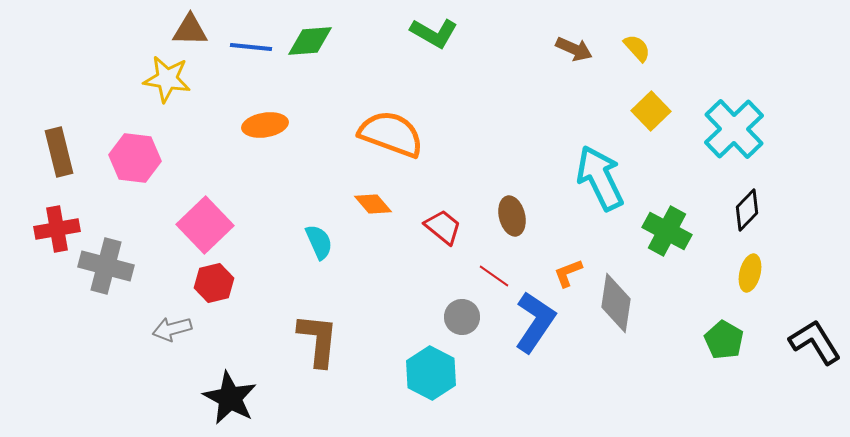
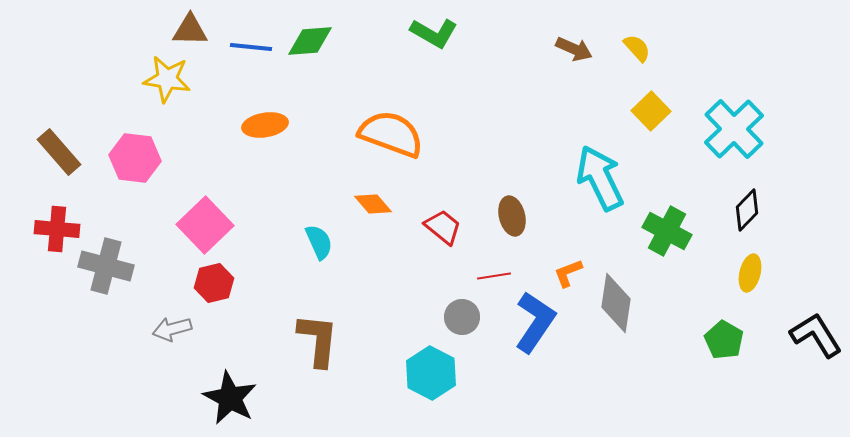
brown rectangle: rotated 27 degrees counterclockwise
red cross: rotated 15 degrees clockwise
red line: rotated 44 degrees counterclockwise
black L-shape: moved 1 px right, 7 px up
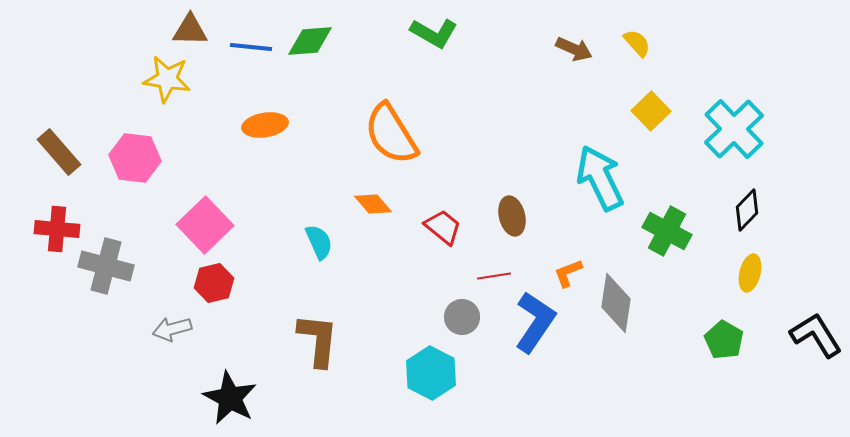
yellow semicircle: moved 5 px up
orange semicircle: rotated 142 degrees counterclockwise
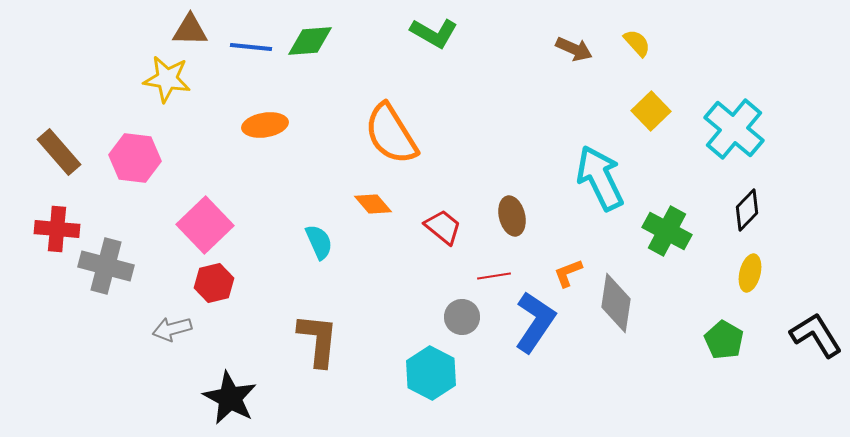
cyan cross: rotated 6 degrees counterclockwise
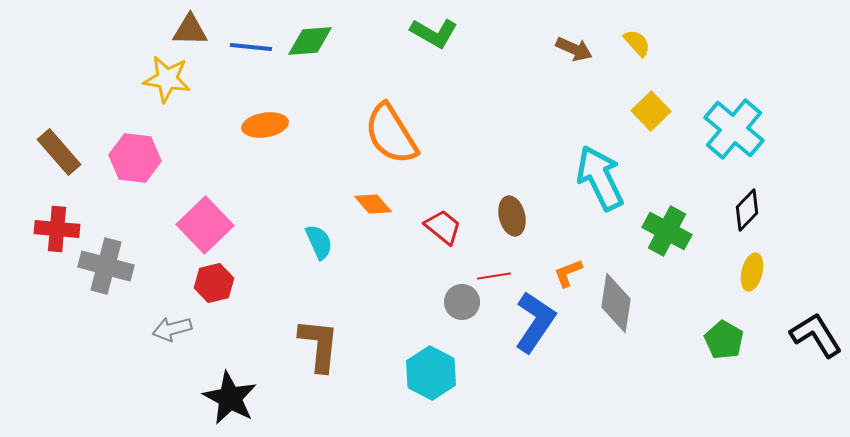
yellow ellipse: moved 2 px right, 1 px up
gray circle: moved 15 px up
brown L-shape: moved 1 px right, 5 px down
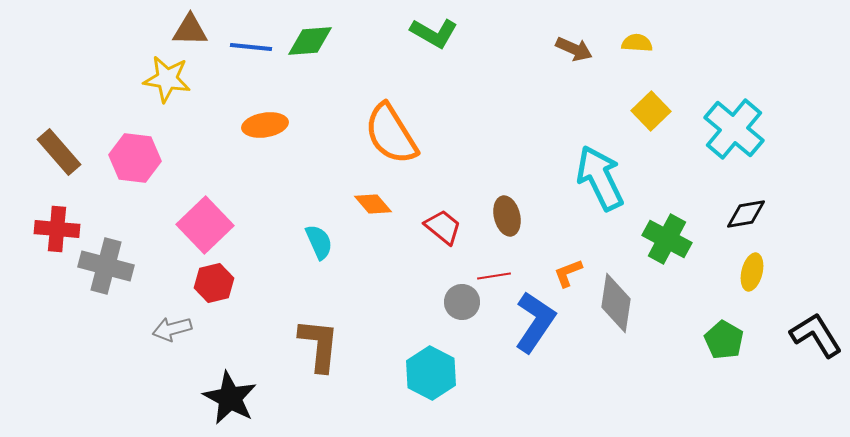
yellow semicircle: rotated 44 degrees counterclockwise
black diamond: moved 1 px left, 4 px down; rotated 36 degrees clockwise
brown ellipse: moved 5 px left
green cross: moved 8 px down
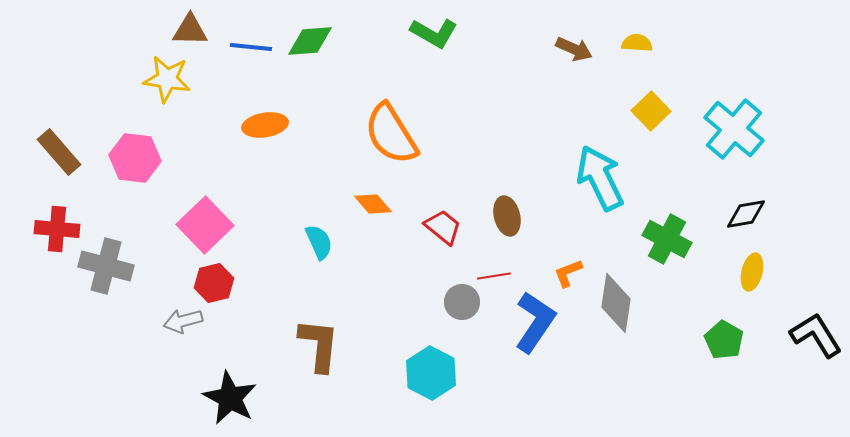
gray arrow: moved 11 px right, 8 px up
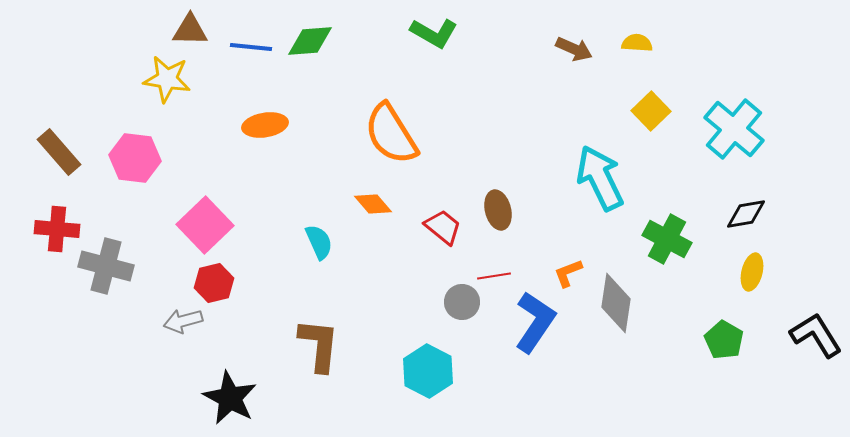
brown ellipse: moved 9 px left, 6 px up
cyan hexagon: moved 3 px left, 2 px up
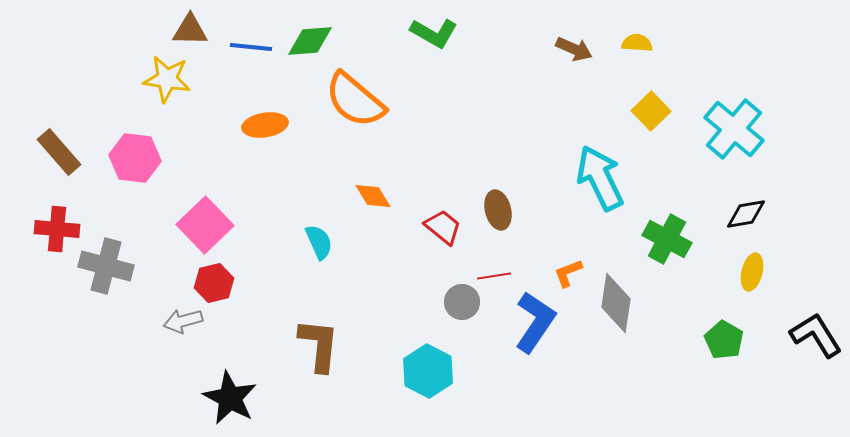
orange semicircle: moved 36 px left, 34 px up; rotated 18 degrees counterclockwise
orange diamond: moved 8 px up; rotated 9 degrees clockwise
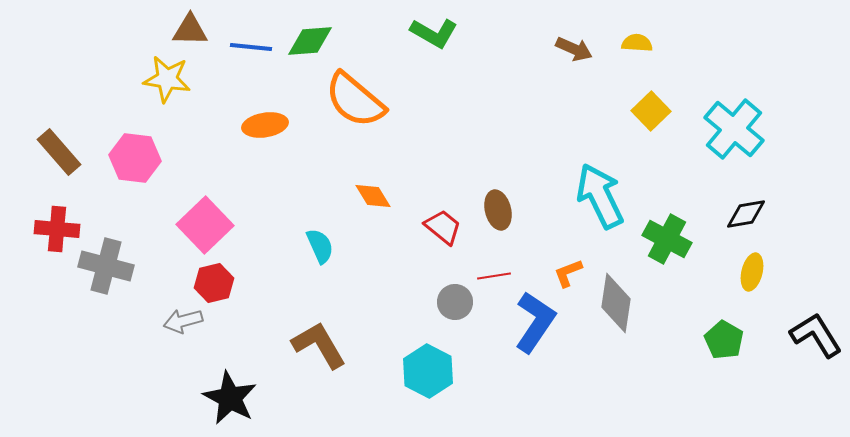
cyan arrow: moved 18 px down
cyan semicircle: moved 1 px right, 4 px down
gray circle: moved 7 px left
brown L-shape: rotated 36 degrees counterclockwise
